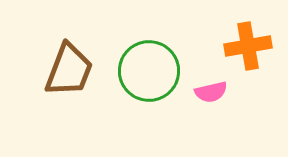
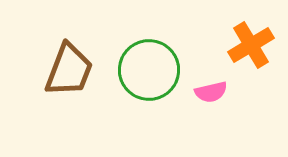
orange cross: moved 3 px right, 1 px up; rotated 21 degrees counterclockwise
green circle: moved 1 px up
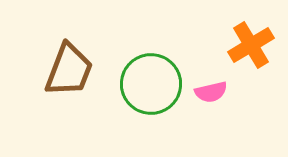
green circle: moved 2 px right, 14 px down
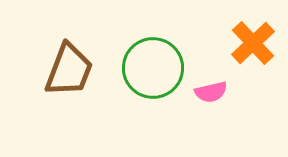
orange cross: moved 2 px right, 2 px up; rotated 12 degrees counterclockwise
green circle: moved 2 px right, 16 px up
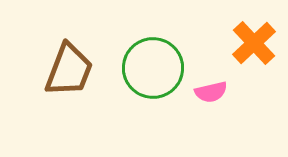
orange cross: moved 1 px right
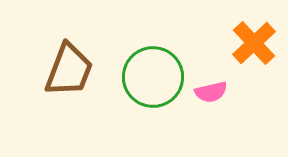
green circle: moved 9 px down
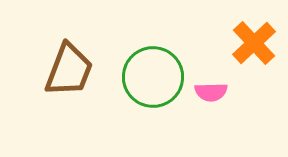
pink semicircle: rotated 12 degrees clockwise
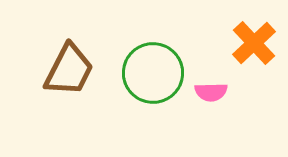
brown trapezoid: rotated 6 degrees clockwise
green circle: moved 4 px up
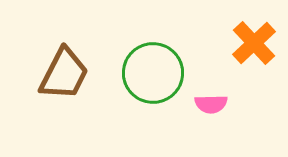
brown trapezoid: moved 5 px left, 4 px down
pink semicircle: moved 12 px down
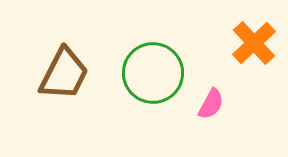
pink semicircle: rotated 60 degrees counterclockwise
